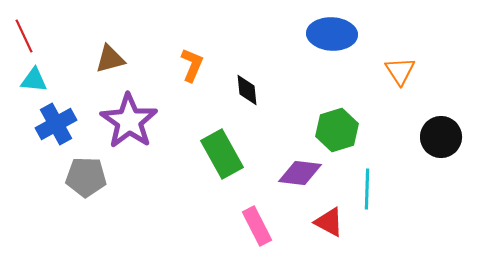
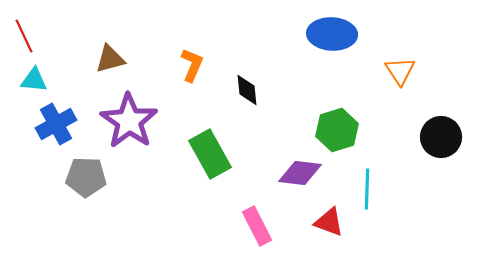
green rectangle: moved 12 px left
red triangle: rotated 8 degrees counterclockwise
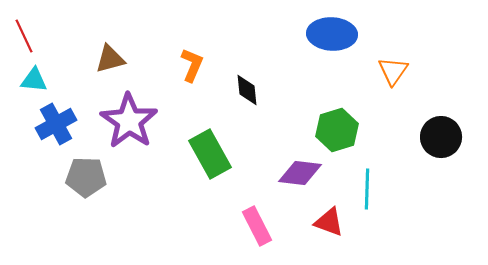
orange triangle: moved 7 px left; rotated 8 degrees clockwise
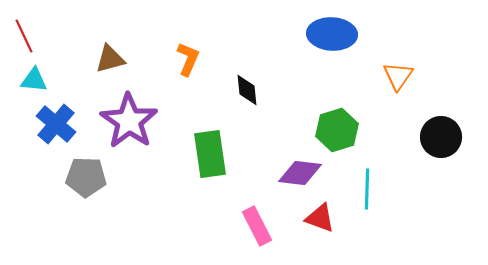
orange L-shape: moved 4 px left, 6 px up
orange triangle: moved 5 px right, 5 px down
blue cross: rotated 21 degrees counterclockwise
green rectangle: rotated 21 degrees clockwise
red triangle: moved 9 px left, 4 px up
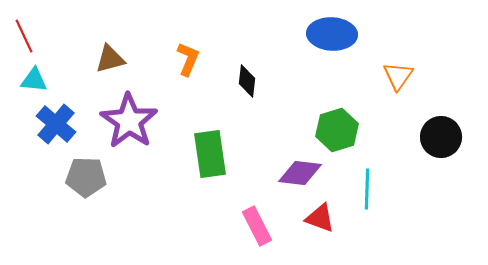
black diamond: moved 9 px up; rotated 12 degrees clockwise
